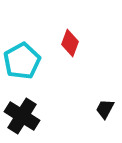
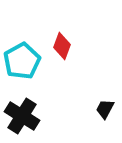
red diamond: moved 8 px left, 3 px down
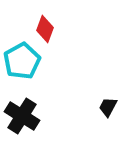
red diamond: moved 17 px left, 17 px up
black trapezoid: moved 3 px right, 2 px up
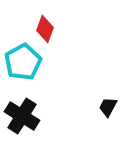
cyan pentagon: moved 1 px right, 1 px down
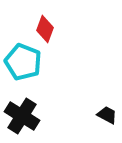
cyan pentagon: rotated 21 degrees counterclockwise
black trapezoid: moved 1 px left, 8 px down; rotated 90 degrees clockwise
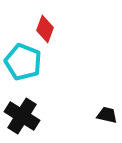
black trapezoid: rotated 15 degrees counterclockwise
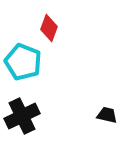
red diamond: moved 4 px right, 1 px up
black cross: rotated 32 degrees clockwise
